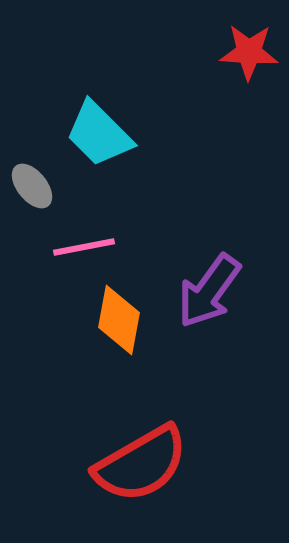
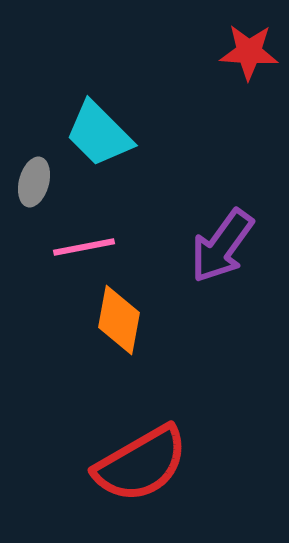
gray ellipse: moved 2 px right, 4 px up; rotated 54 degrees clockwise
purple arrow: moved 13 px right, 45 px up
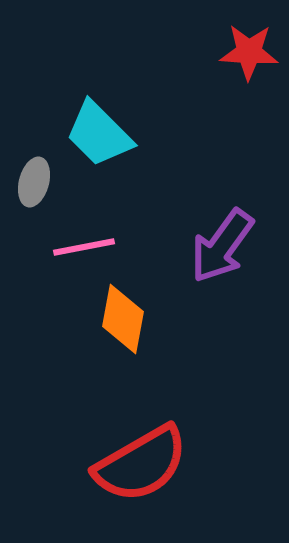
orange diamond: moved 4 px right, 1 px up
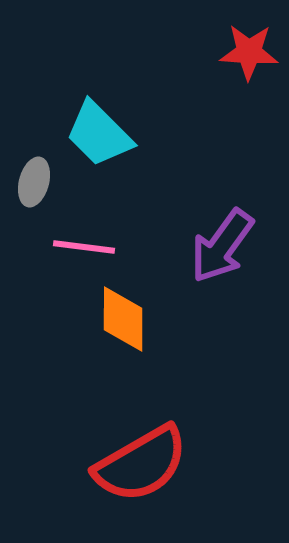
pink line: rotated 18 degrees clockwise
orange diamond: rotated 10 degrees counterclockwise
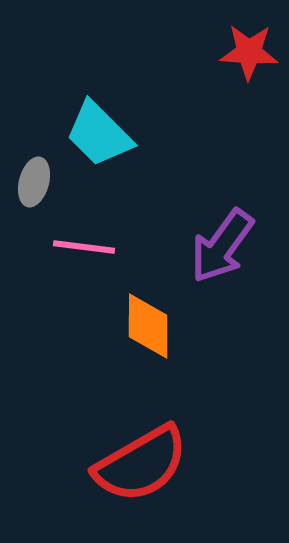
orange diamond: moved 25 px right, 7 px down
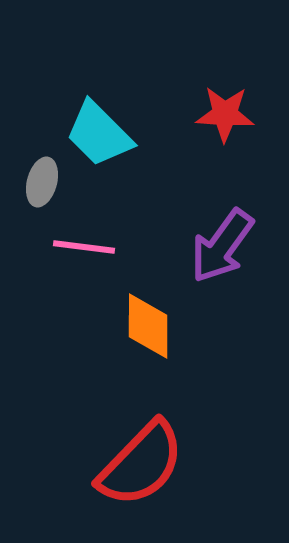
red star: moved 24 px left, 62 px down
gray ellipse: moved 8 px right
red semicircle: rotated 16 degrees counterclockwise
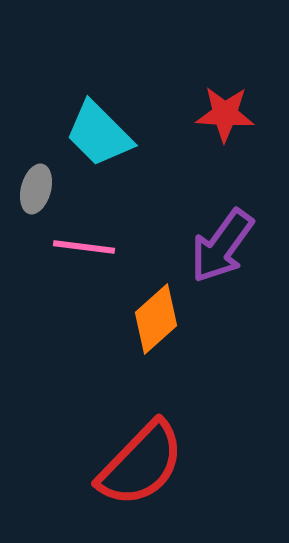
gray ellipse: moved 6 px left, 7 px down
orange diamond: moved 8 px right, 7 px up; rotated 48 degrees clockwise
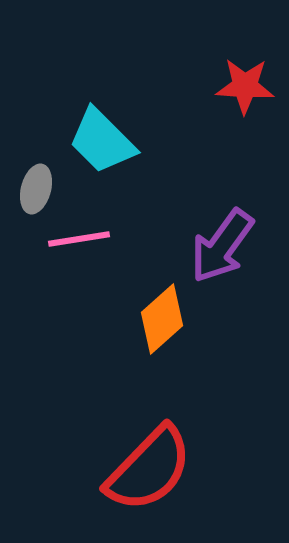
red star: moved 20 px right, 28 px up
cyan trapezoid: moved 3 px right, 7 px down
pink line: moved 5 px left, 8 px up; rotated 16 degrees counterclockwise
orange diamond: moved 6 px right
red semicircle: moved 8 px right, 5 px down
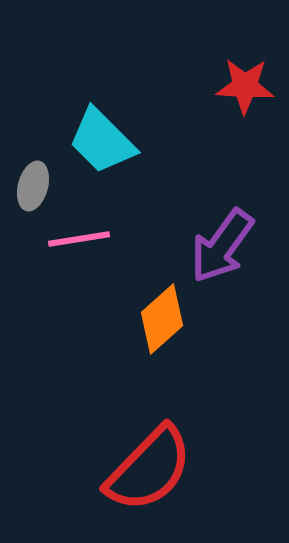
gray ellipse: moved 3 px left, 3 px up
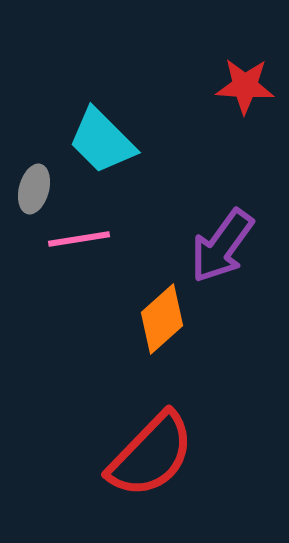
gray ellipse: moved 1 px right, 3 px down
red semicircle: moved 2 px right, 14 px up
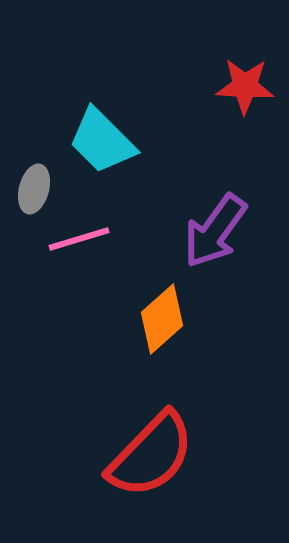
pink line: rotated 8 degrees counterclockwise
purple arrow: moved 7 px left, 15 px up
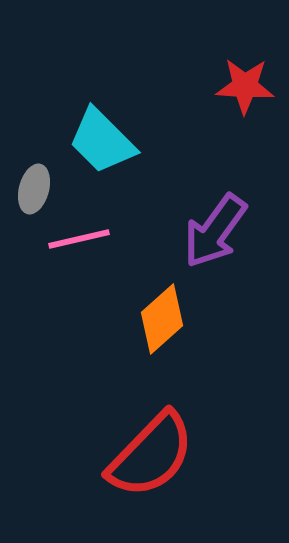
pink line: rotated 4 degrees clockwise
